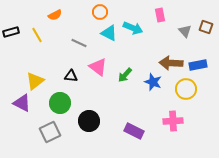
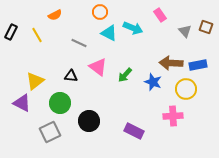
pink rectangle: rotated 24 degrees counterclockwise
black rectangle: rotated 49 degrees counterclockwise
pink cross: moved 5 px up
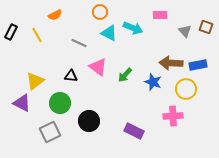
pink rectangle: rotated 56 degrees counterclockwise
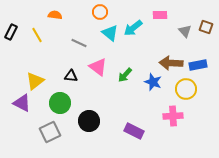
orange semicircle: rotated 144 degrees counterclockwise
cyan arrow: rotated 120 degrees clockwise
cyan triangle: moved 1 px right; rotated 12 degrees clockwise
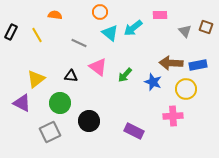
yellow triangle: moved 1 px right, 2 px up
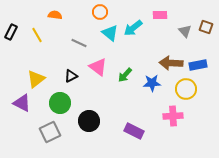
black triangle: rotated 32 degrees counterclockwise
blue star: moved 1 px left, 1 px down; rotated 24 degrees counterclockwise
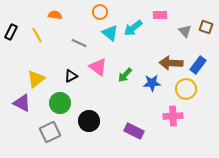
blue rectangle: rotated 42 degrees counterclockwise
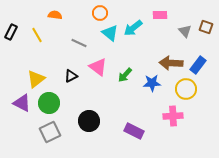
orange circle: moved 1 px down
green circle: moved 11 px left
